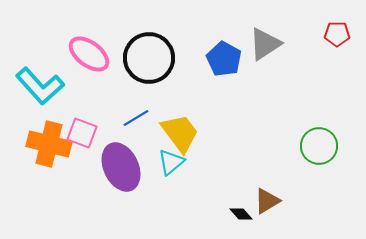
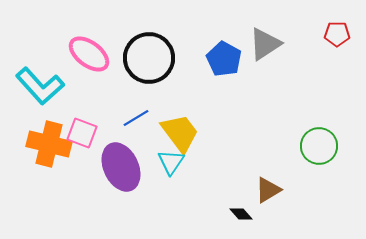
cyan triangle: rotated 16 degrees counterclockwise
brown triangle: moved 1 px right, 11 px up
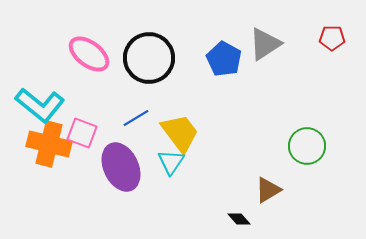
red pentagon: moved 5 px left, 4 px down
cyan L-shape: moved 19 px down; rotated 9 degrees counterclockwise
green circle: moved 12 px left
black diamond: moved 2 px left, 5 px down
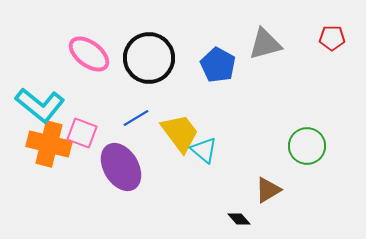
gray triangle: rotated 18 degrees clockwise
blue pentagon: moved 6 px left, 6 px down
cyan triangle: moved 33 px right, 12 px up; rotated 24 degrees counterclockwise
purple ellipse: rotated 6 degrees counterclockwise
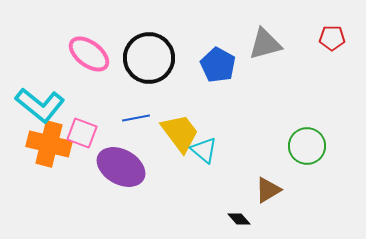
blue line: rotated 20 degrees clockwise
purple ellipse: rotated 30 degrees counterclockwise
